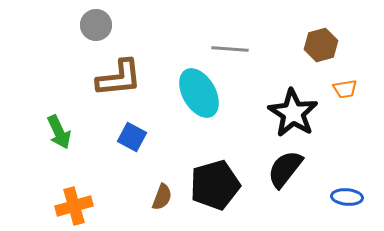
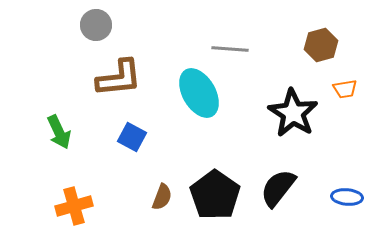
black semicircle: moved 7 px left, 19 px down
black pentagon: moved 10 px down; rotated 21 degrees counterclockwise
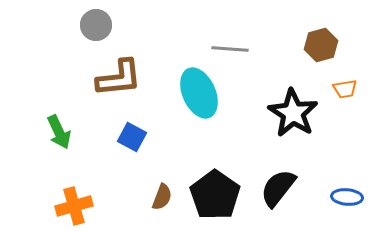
cyan ellipse: rotated 6 degrees clockwise
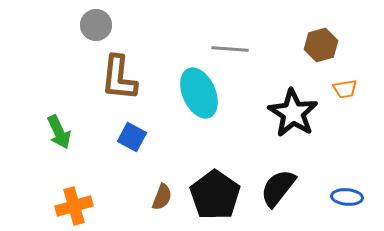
brown L-shape: rotated 102 degrees clockwise
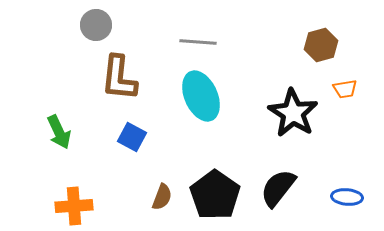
gray line: moved 32 px left, 7 px up
cyan ellipse: moved 2 px right, 3 px down
orange cross: rotated 12 degrees clockwise
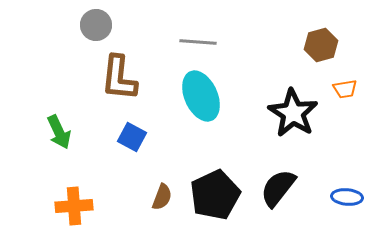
black pentagon: rotated 12 degrees clockwise
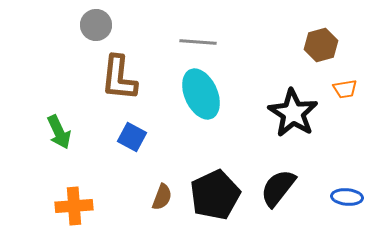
cyan ellipse: moved 2 px up
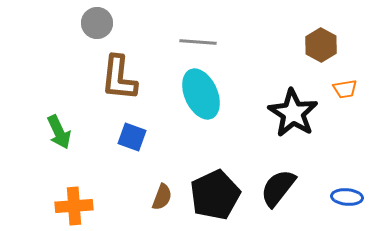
gray circle: moved 1 px right, 2 px up
brown hexagon: rotated 16 degrees counterclockwise
blue square: rotated 8 degrees counterclockwise
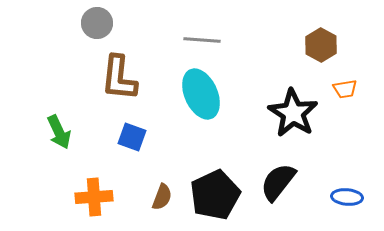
gray line: moved 4 px right, 2 px up
black semicircle: moved 6 px up
orange cross: moved 20 px right, 9 px up
